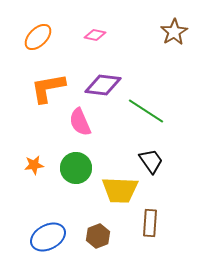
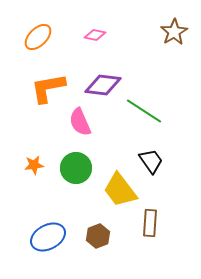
green line: moved 2 px left
yellow trapezoid: rotated 51 degrees clockwise
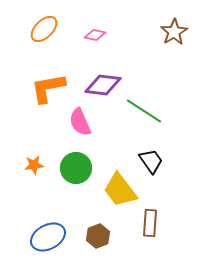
orange ellipse: moved 6 px right, 8 px up
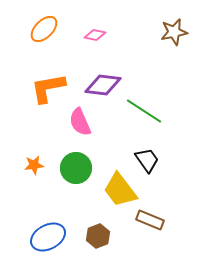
brown star: rotated 20 degrees clockwise
black trapezoid: moved 4 px left, 1 px up
brown rectangle: moved 3 px up; rotated 72 degrees counterclockwise
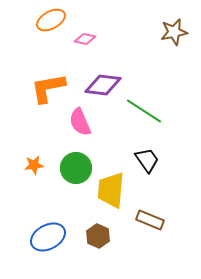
orange ellipse: moved 7 px right, 9 px up; rotated 16 degrees clockwise
pink diamond: moved 10 px left, 4 px down
yellow trapezoid: moved 9 px left; rotated 42 degrees clockwise
brown hexagon: rotated 15 degrees counterclockwise
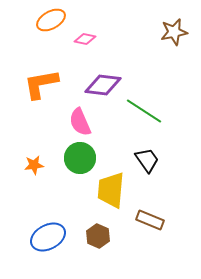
orange L-shape: moved 7 px left, 4 px up
green circle: moved 4 px right, 10 px up
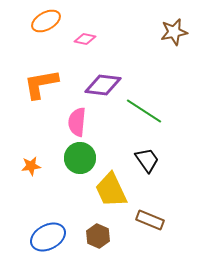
orange ellipse: moved 5 px left, 1 px down
pink semicircle: moved 3 px left; rotated 28 degrees clockwise
orange star: moved 3 px left, 1 px down
yellow trapezoid: rotated 30 degrees counterclockwise
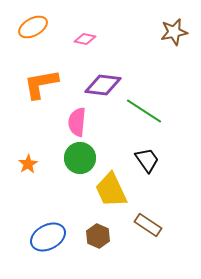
orange ellipse: moved 13 px left, 6 px down
orange star: moved 3 px left, 2 px up; rotated 24 degrees counterclockwise
brown rectangle: moved 2 px left, 5 px down; rotated 12 degrees clockwise
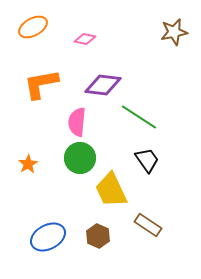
green line: moved 5 px left, 6 px down
